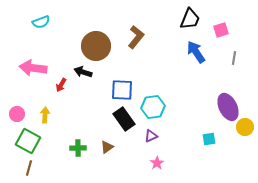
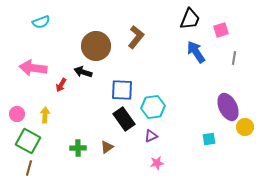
pink star: rotated 24 degrees clockwise
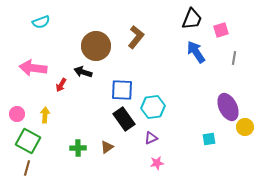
black trapezoid: moved 2 px right
purple triangle: moved 2 px down
brown line: moved 2 px left
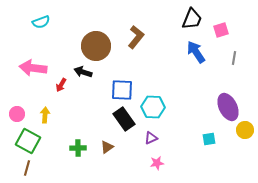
cyan hexagon: rotated 10 degrees clockwise
yellow circle: moved 3 px down
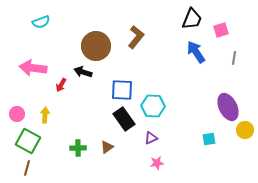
cyan hexagon: moved 1 px up
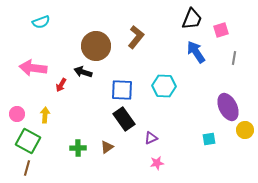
cyan hexagon: moved 11 px right, 20 px up
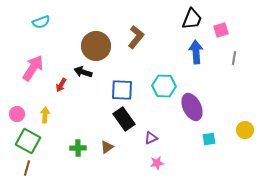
blue arrow: rotated 30 degrees clockwise
pink arrow: rotated 116 degrees clockwise
purple ellipse: moved 36 px left
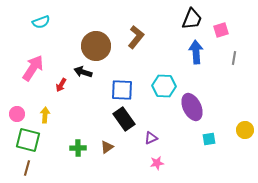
green square: moved 1 px up; rotated 15 degrees counterclockwise
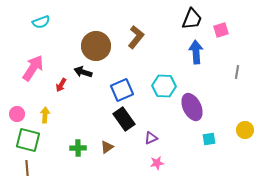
gray line: moved 3 px right, 14 px down
blue square: rotated 25 degrees counterclockwise
brown line: rotated 21 degrees counterclockwise
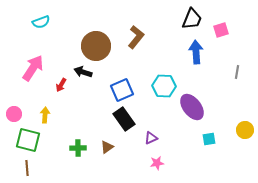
purple ellipse: rotated 12 degrees counterclockwise
pink circle: moved 3 px left
